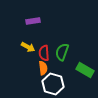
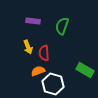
purple rectangle: rotated 16 degrees clockwise
yellow arrow: rotated 40 degrees clockwise
green semicircle: moved 26 px up
orange semicircle: moved 5 px left, 3 px down; rotated 104 degrees counterclockwise
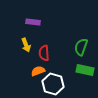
purple rectangle: moved 1 px down
green semicircle: moved 19 px right, 21 px down
yellow arrow: moved 2 px left, 2 px up
green rectangle: rotated 18 degrees counterclockwise
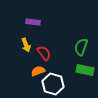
red semicircle: rotated 147 degrees clockwise
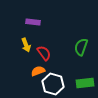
green rectangle: moved 13 px down; rotated 18 degrees counterclockwise
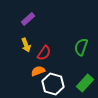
purple rectangle: moved 5 px left, 3 px up; rotated 48 degrees counterclockwise
red semicircle: rotated 70 degrees clockwise
green rectangle: rotated 42 degrees counterclockwise
